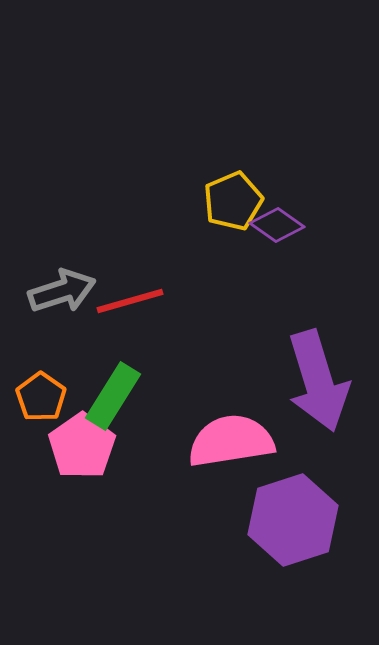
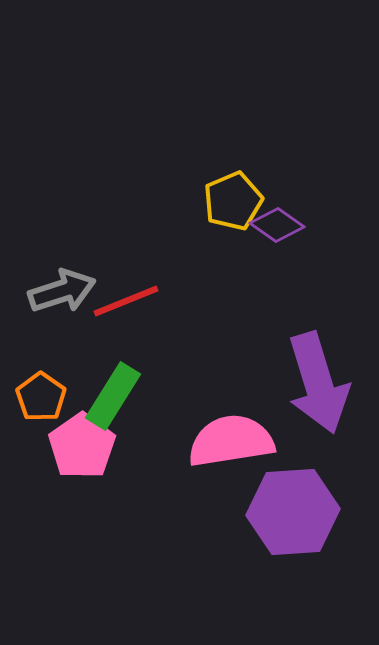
red line: moved 4 px left; rotated 6 degrees counterclockwise
purple arrow: moved 2 px down
purple hexagon: moved 8 px up; rotated 14 degrees clockwise
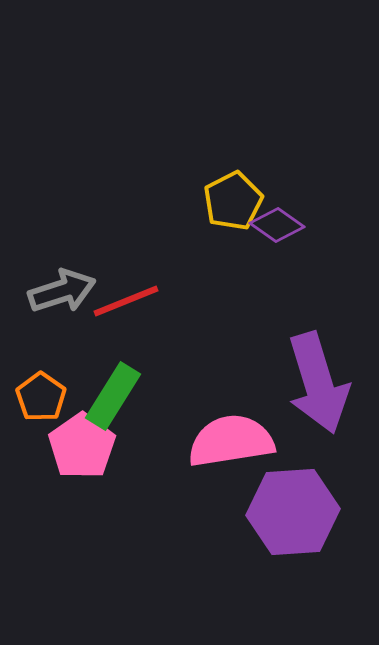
yellow pentagon: rotated 4 degrees counterclockwise
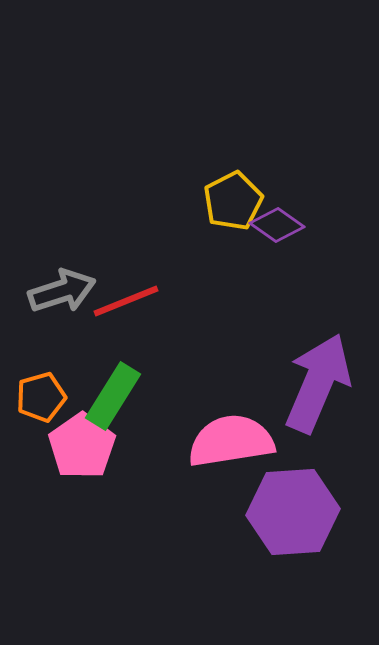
purple arrow: rotated 140 degrees counterclockwise
orange pentagon: rotated 21 degrees clockwise
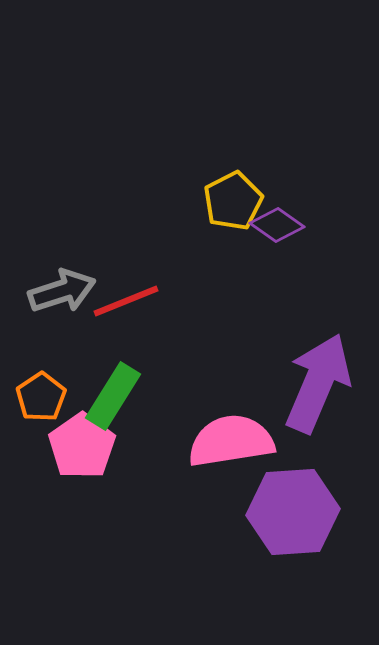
orange pentagon: rotated 18 degrees counterclockwise
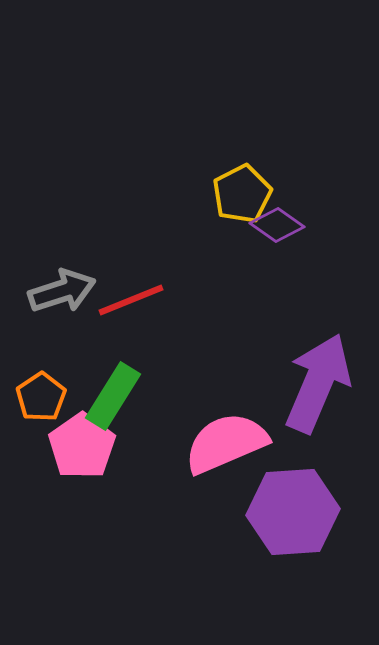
yellow pentagon: moved 9 px right, 7 px up
red line: moved 5 px right, 1 px up
pink semicircle: moved 5 px left, 2 px down; rotated 14 degrees counterclockwise
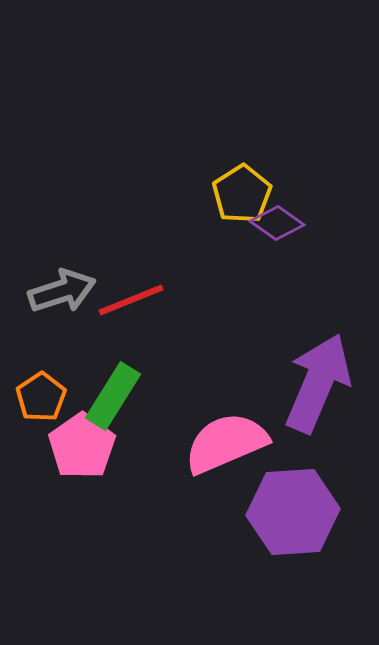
yellow pentagon: rotated 6 degrees counterclockwise
purple diamond: moved 2 px up
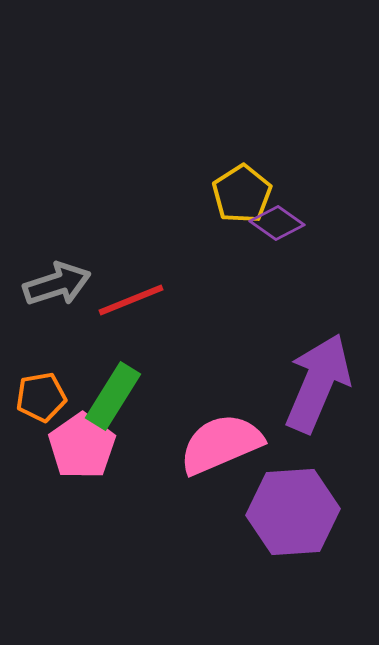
gray arrow: moved 5 px left, 7 px up
orange pentagon: rotated 24 degrees clockwise
pink semicircle: moved 5 px left, 1 px down
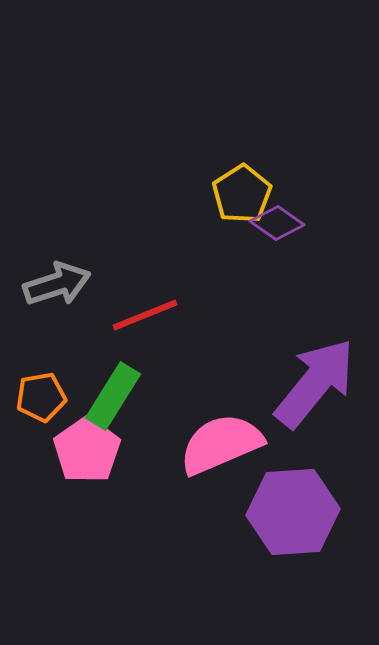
red line: moved 14 px right, 15 px down
purple arrow: moved 3 px left; rotated 16 degrees clockwise
pink pentagon: moved 5 px right, 4 px down
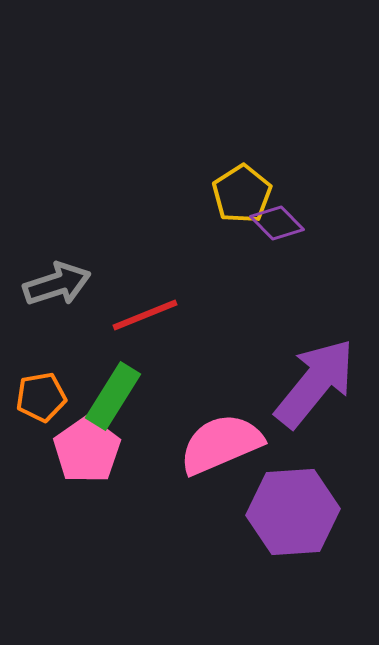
purple diamond: rotated 10 degrees clockwise
